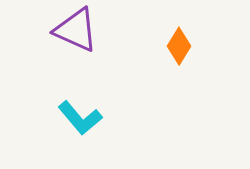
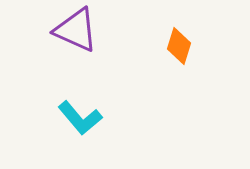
orange diamond: rotated 15 degrees counterclockwise
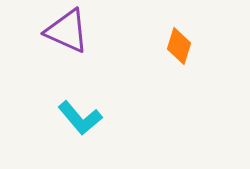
purple triangle: moved 9 px left, 1 px down
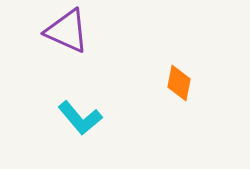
orange diamond: moved 37 px down; rotated 6 degrees counterclockwise
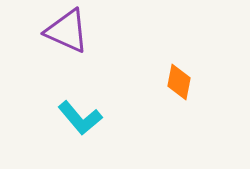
orange diamond: moved 1 px up
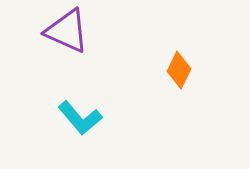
orange diamond: moved 12 px up; rotated 15 degrees clockwise
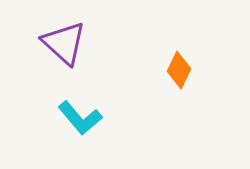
purple triangle: moved 3 px left, 12 px down; rotated 18 degrees clockwise
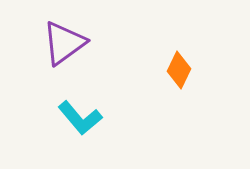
purple triangle: rotated 42 degrees clockwise
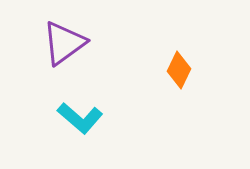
cyan L-shape: rotated 9 degrees counterclockwise
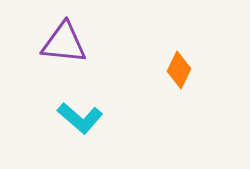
purple triangle: rotated 42 degrees clockwise
